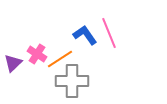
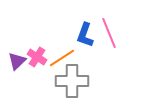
blue L-shape: rotated 125 degrees counterclockwise
pink cross: moved 3 px down
orange line: moved 2 px right, 1 px up
purple triangle: moved 4 px right, 2 px up
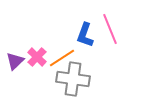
pink line: moved 1 px right, 4 px up
pink cross: rotated 12 degrees clockwise
purple triangle: moved 2 px left
gray cross: moved 1 px right, 2 px up; rotated 8 degrees clockwise
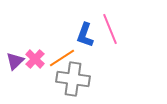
pink cross: moved 2 px left, 2 px down
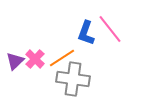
pink line: rotated 16 degrees counterclockwise
blue L-shape: moved 1 px right, 2 px up
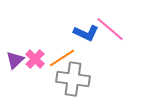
pink line: rotated 12 degrees counterclockwise
blue L-shape: rotated 85 degrees counterclockwise
purple triangle: moved 1 px up
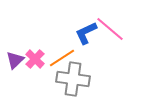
blue L-shape: rotated 130 degrees clockwise
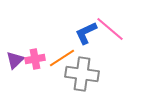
pink cross: rotated 36 degrees clockwise
gray cross: moved 9 px right, 5 px up
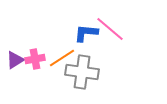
blue L-shape: rotated 30 degrees clockwise
purple triangle: rotated 12 degrees clockwise
gray cross: moved 2 px up
